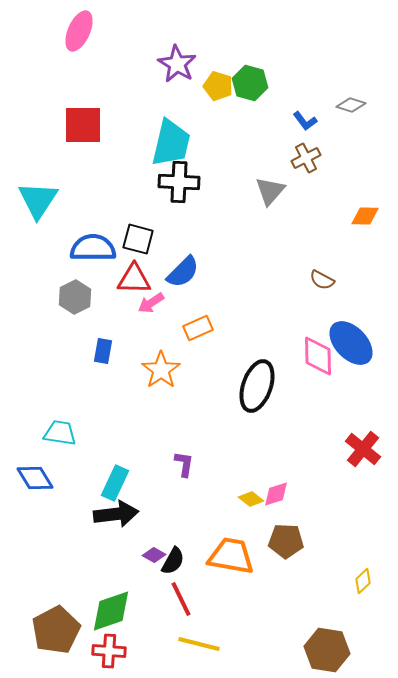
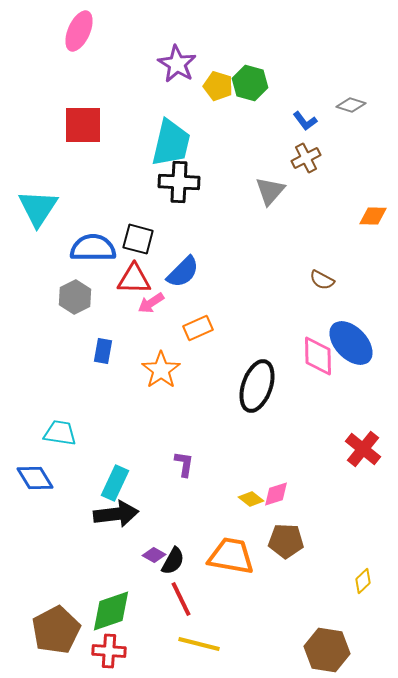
cyan triangle at (38, 200): moved 8 px down
orange diamond at (365, 216): moved 8 px right
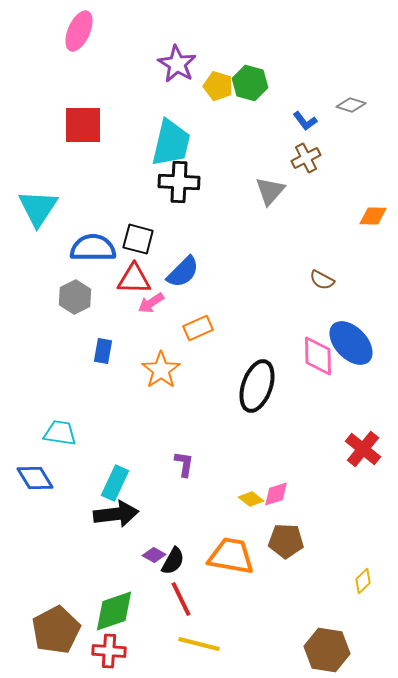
green diamond at (111, 611): moved 3 px right
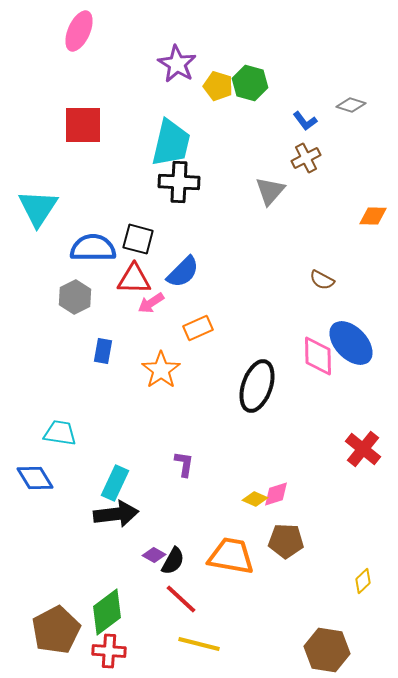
yellow diamond at (251, 499): moved 4 px right; rotated 15 degrees counterclockwise
red line at (181, 599): rotated 21 degrees counterclockwise
green diamond at (114, 611): moved 7 px left, 1 px down; rotated 18 degrees counterclockwise
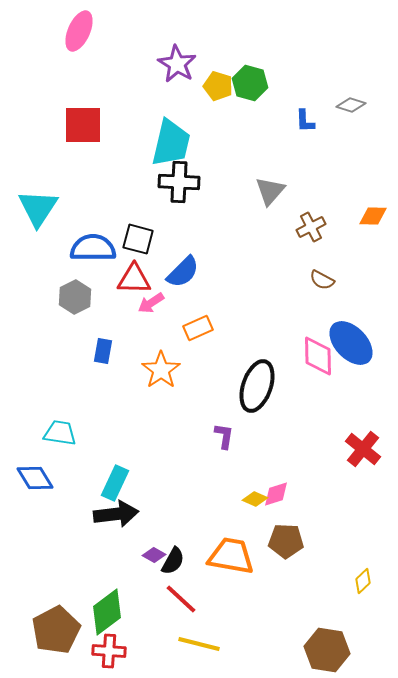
blue L-shape at (305, 121): rotated 35 degrees clockwise
brown cross at (306, 158): moved 5 px right, 69 px down
purple L-shape at (184, 464): moved 40 px right, 28 px up
